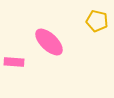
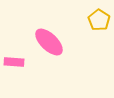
yellow pentagon: moved 2 px right, 1 px up; rotated 20 degrees clockwise
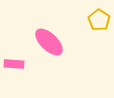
pink rectangle: moved 2 px down
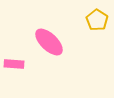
yellow pentagon: moved 2 px left
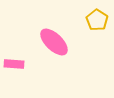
pink ellipse: moved 5 px right
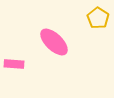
yellow pentagon: moved 1 px right, 2 px up
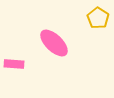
pink ellipse: moved 1 px down
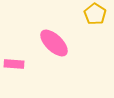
yellow pentagon: moved 3 px left, 4 px up
